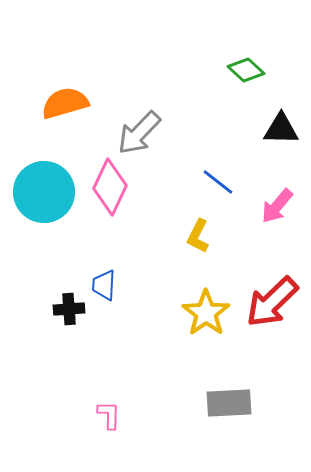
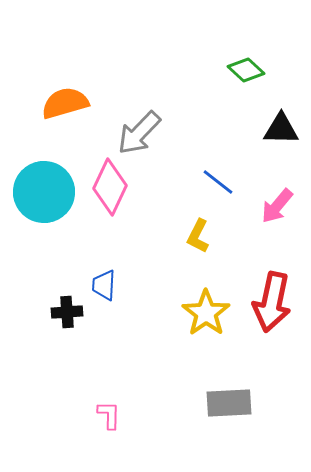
red arrow: rotated 34 degrees counterclockwise
black cross: moved 2 px left, 3 px down
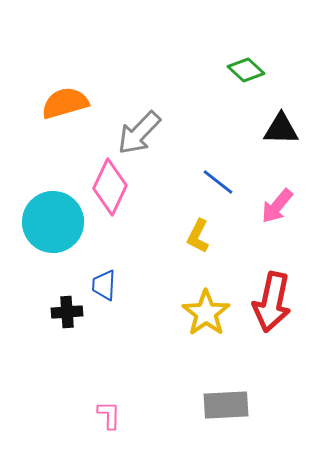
cyan circle: moved 9 px right, 30 px down
gray rectangle: moved 3 px left, 2 px down
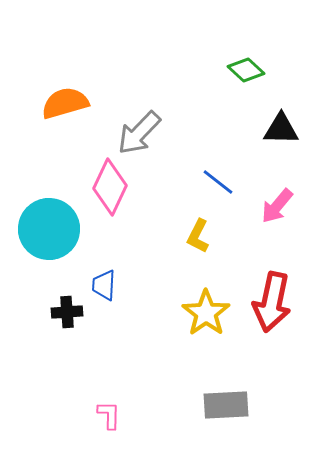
cyan circle: moved 4 px left, 7 px down
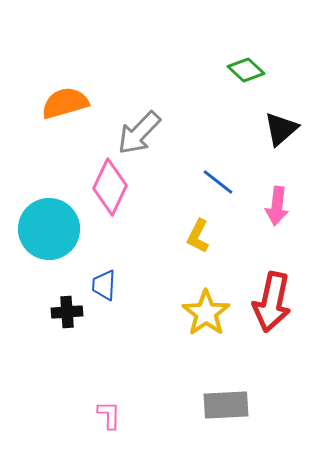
black triangle: rotated 42 degrees counterclockwise
pink arrow: rotated 33 degrees counterclockwise
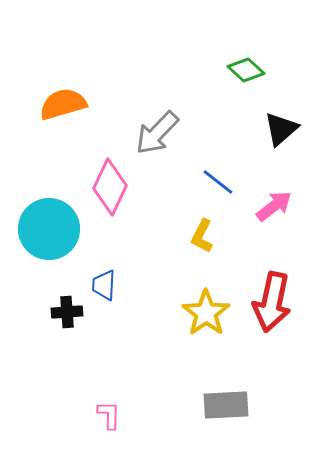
orange semicircle: moved 2 px left, 1 px down
gray arrow: moved 18 px right
pink arrow: moved 3 px left; rotated 135 degrees counterclockwise
yellow L-shape: moved 4 px right
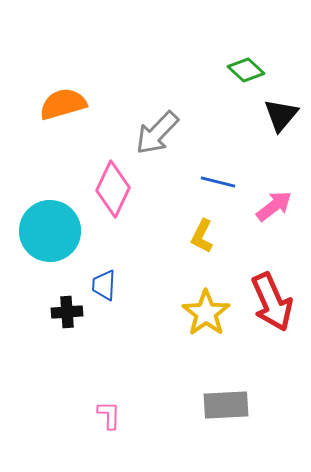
black triangle: moved 14 px up; rotated 9 degrees counterclockwise
blue line: rotated 24 degrees counterclockwise
pink diamond: moved 3 px right, 2 px down
cyan circle: moved 1 px right, 2 px down
red arrow: rotated 36 degrees counterclockwise
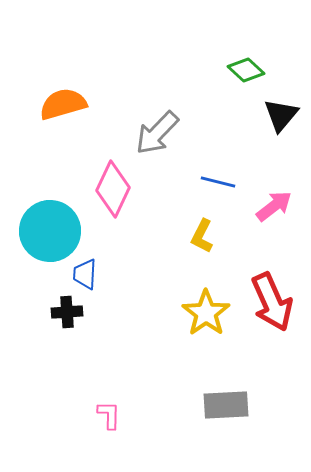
blue trapezoid: moved 19 px left, 11 px up
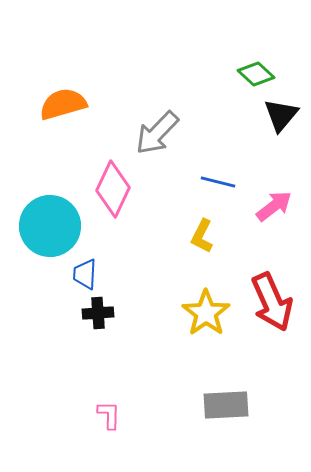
green diamond: moved 10 px right, 4 px down
cyan circle: moved 5 px up
black cross: moved 31 px right, 1 px down
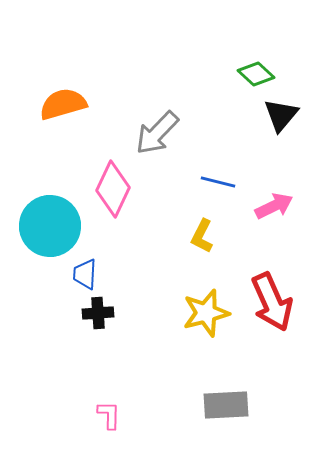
pink arrow: rotated 12 degrees clockwise
yellow star: rotated 21 degrees clockwise
